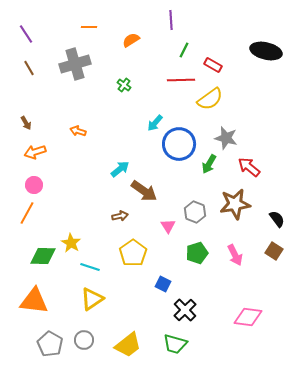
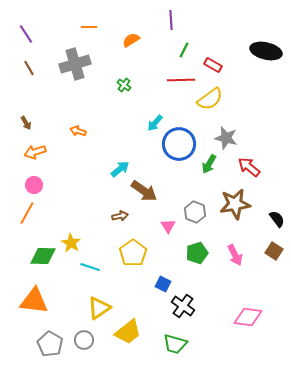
yellow triangle at (92, 299): moved 7 px right, 9 px down
black cross at (185, 310): moved 2 px left, 4 px up; rotated 10 degrees counterclockwise
yellow trapezoid at (128, 345): moved 13 px up
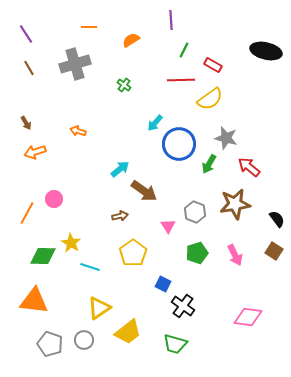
pink circle at (34, 185): moved 20 px right, 14 px down
gray pentagon at (50, 344): rotated 10 degrees counterclockwise
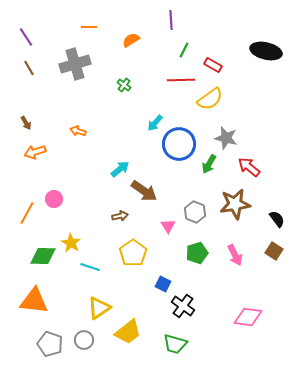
purple line at (26, 34): moved 3 px down
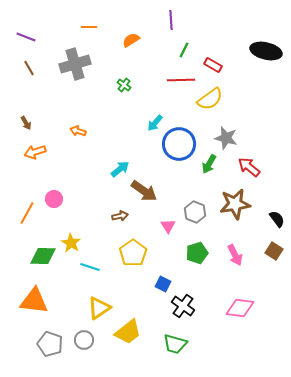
purple line at (26, 37): rotated 36 degrees counterclockwise
pink diamond at (248, 317): moved 8 px left, 9 px up
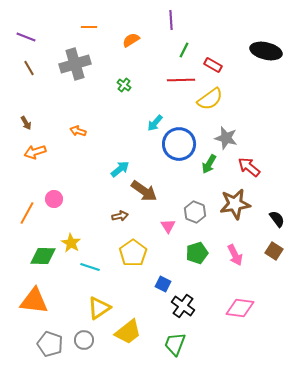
green trapezoid at (175, 344): rotated 95 degrees clockwise
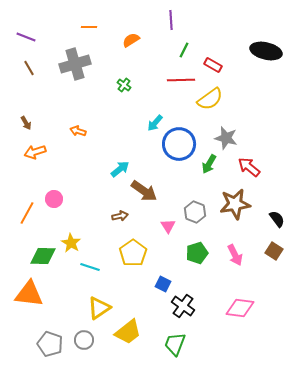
orange triangle at (34, 301): moved 5 px left, 7 px up
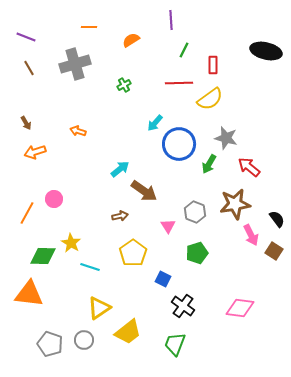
red rectangle at (213, 65): rotated 60 degrees clockwise
red line at (181, 80): moved 2 px left, 3 px down
green cross at (124, 85): rotated 24 degrees clockwise
pink arrow at (235, 255): moved 16 px right, 20 px up
blue square at (163, 284): moved 5 px up
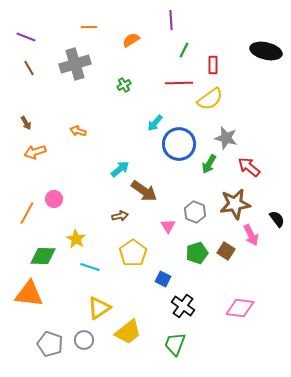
yellow star at (71, 243): moved 5 px right, 4 px up
brown square at (274, 251): moved 48 px left
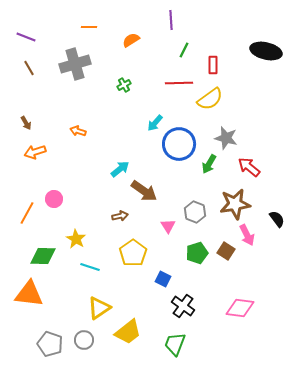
pink arrow at (251, 235): moved 4 px left
